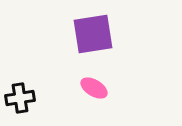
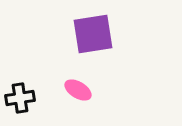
pink ellipse: moved 16 px left, 2 px down
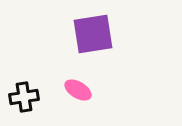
black cross: moved 4 px right, 1 px up
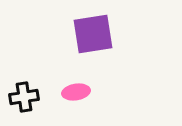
pink ellipse: moved 2 px left, 2 px down; rotated 40 degrees counterclockwise
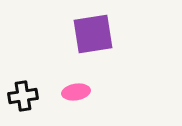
black cross: moved 1 px left, 1 px up
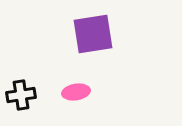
black cross: moved 2 px left, 1 px up
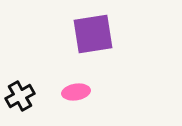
black cross: moved 1 px left, 1 px down; rotated 20 degrees counterclockwise
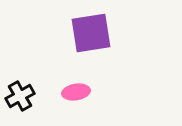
purple square: moved 2 px left, 1 px up
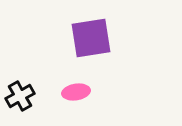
purple square: moved 5 px down
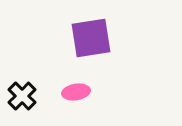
black cross: moved 2 px right; rotated 16 degrees counterclockwise
